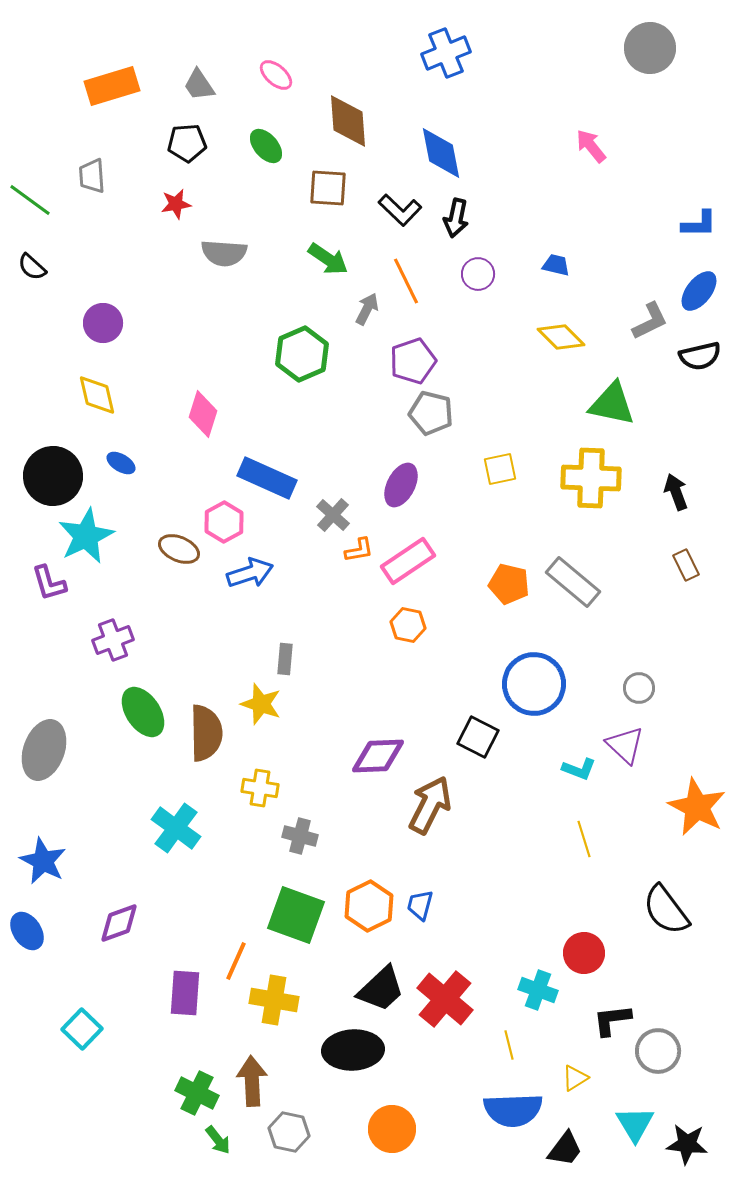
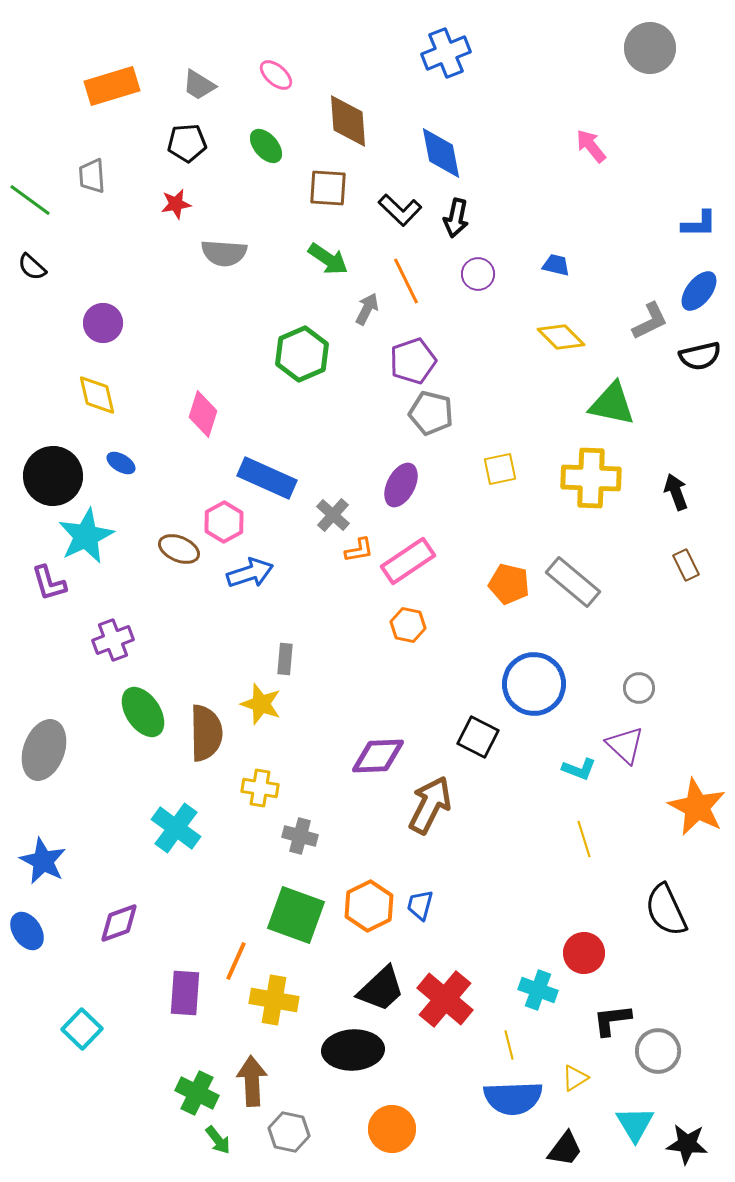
gray trapezoid at (199, 85): rotated 24 degrees counterclockwise
black semicircle at (666, 910): rotated 12 degrees clockwise
blue semicircle at (513, 1110): moved 12 px up
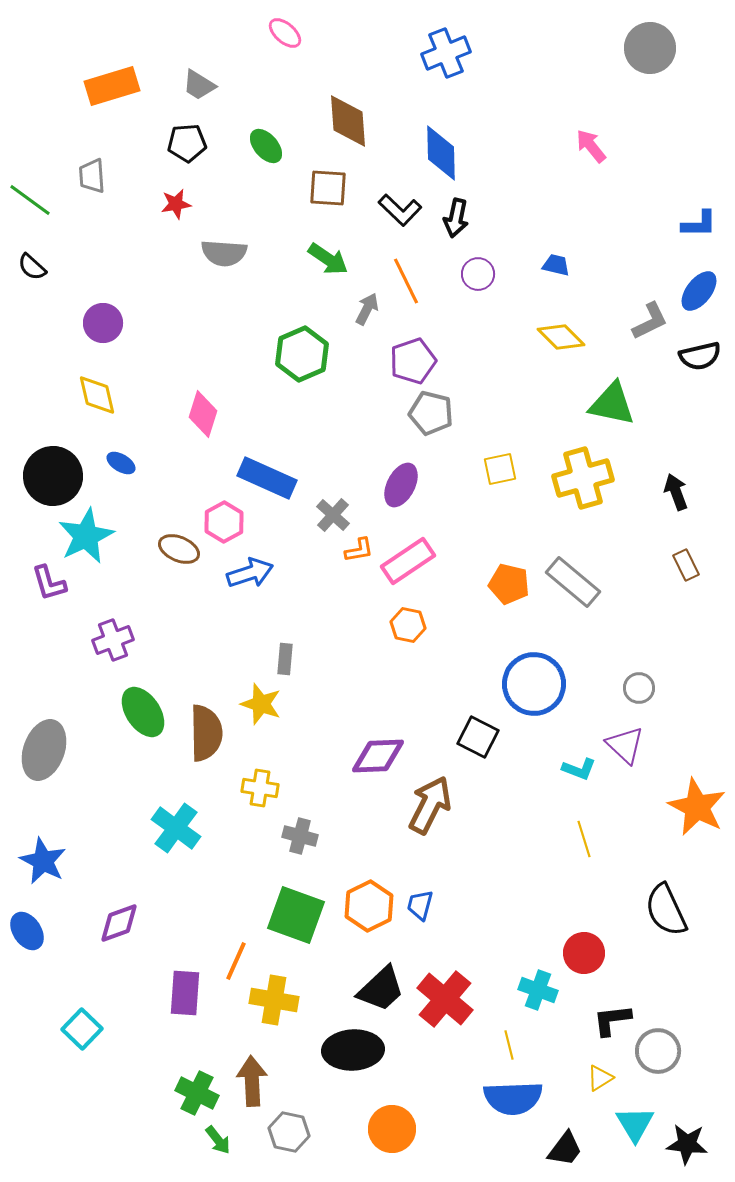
pink ellipse at (276, 75): moved 9 px right, 42 px up
blue diamond at (441, 153): rotated 10 degrees clockwise
yellow cross at (591, 478): moved 8 px left; rotated 18 degrees counterclockwise
yellow triangle at (575, 1078): moved 25 px right
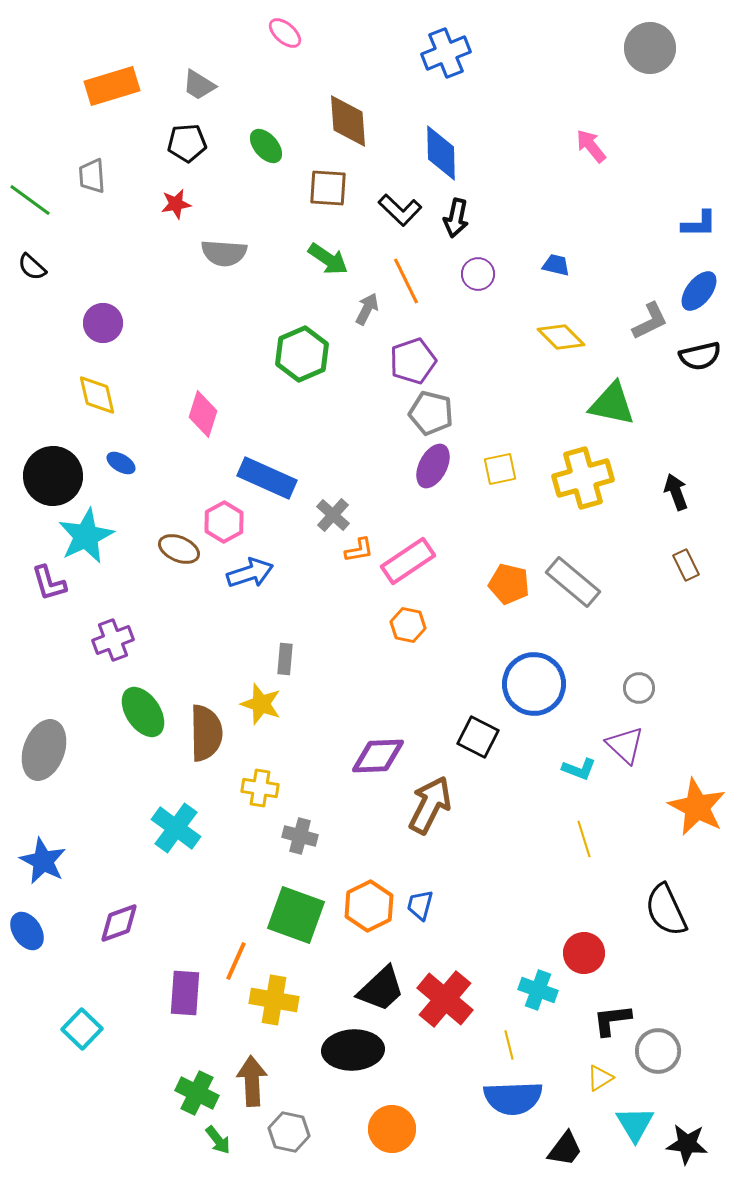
purple ellipse at (401, 485): moved 32 px right, 19 px up
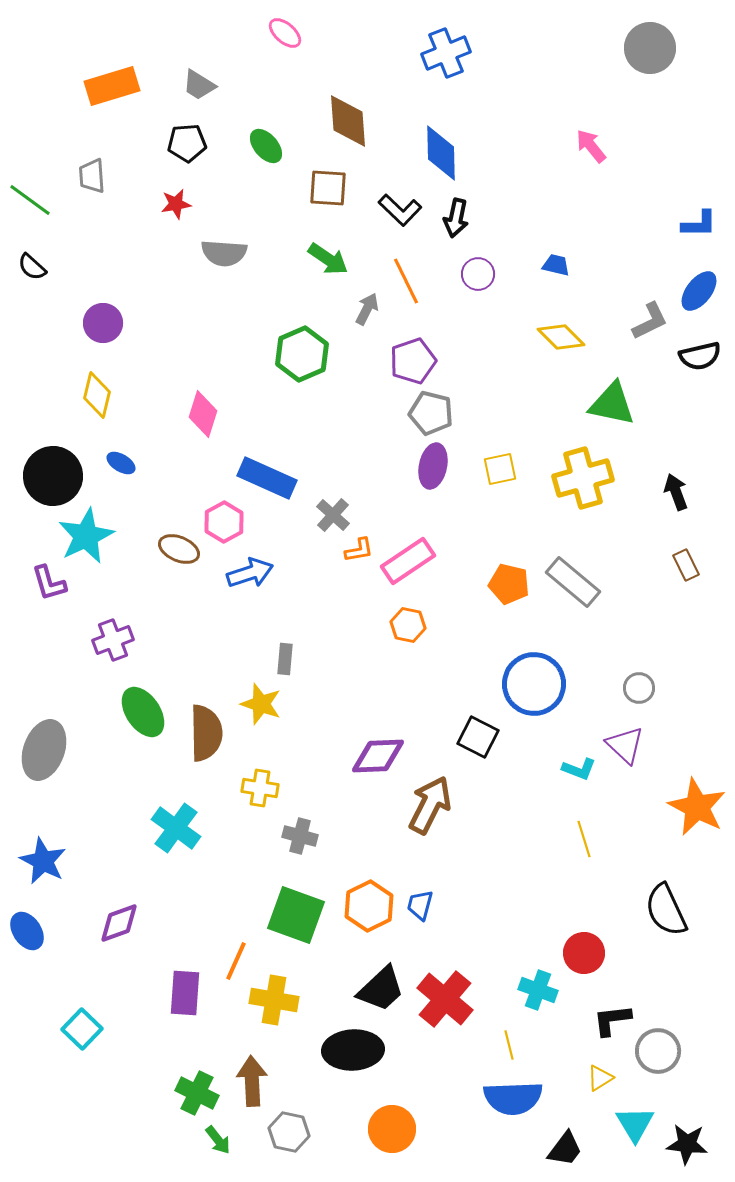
yellow diamond at (97, 395): rotated 27 degrees clockwise
purple ellipse at (433, 466): rotated 15 degrees counterclockwise
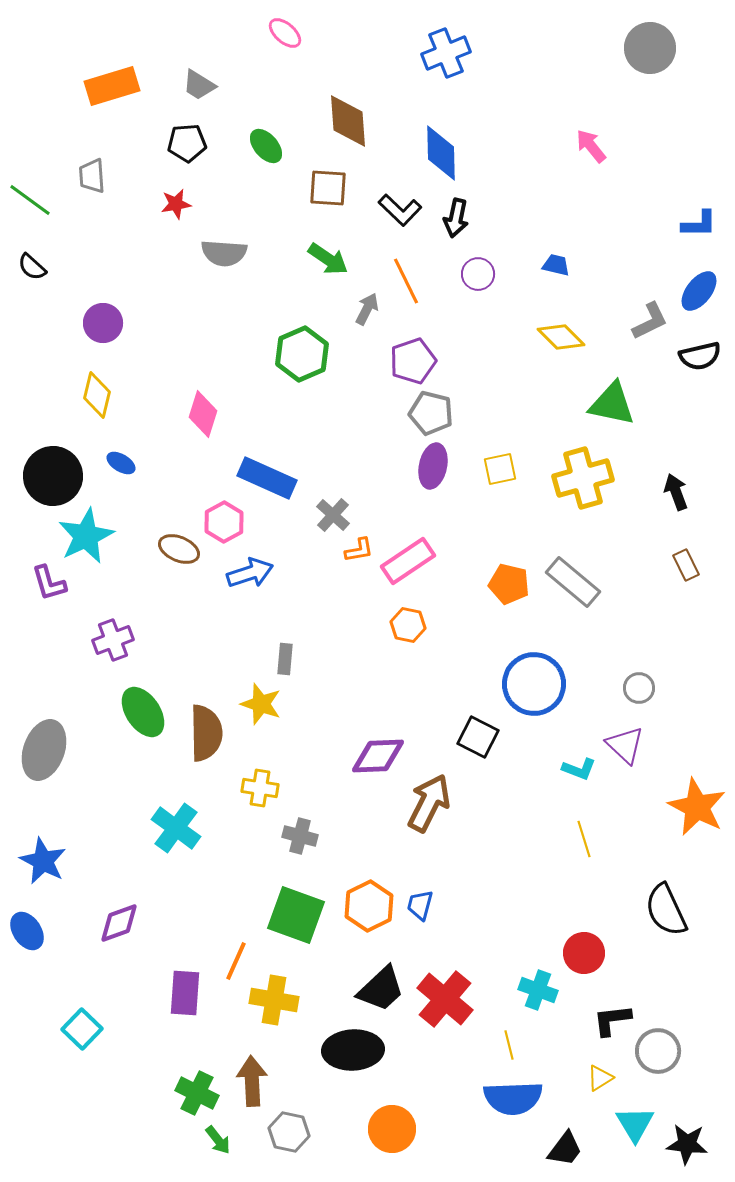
brown arrow at (430, 805): moved 1 px left, 2 px up
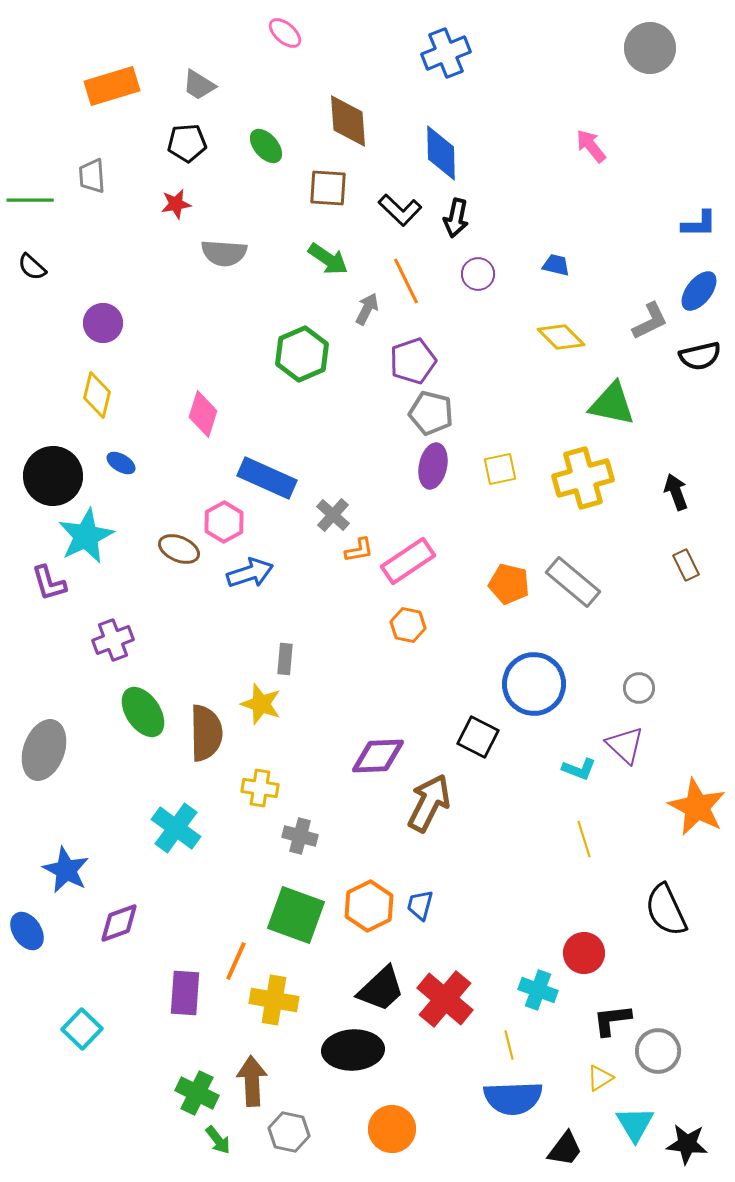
green line at (30, 200): rotated 36 degrees counterclockwise
blue star at (43, 861): moved 23 px right, 9 px down
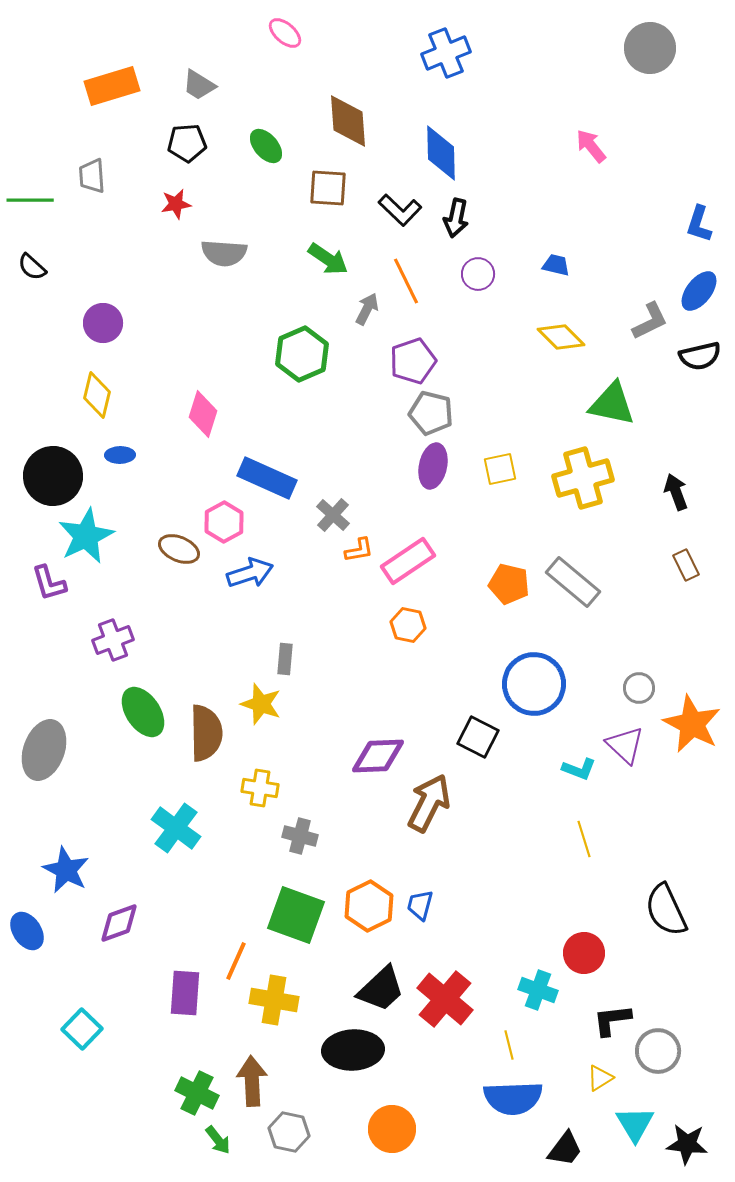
blue L-shape at (699, 224): rotated 108 degrees clockwise
blue ellipse at (121, 463): moved 1 px left, 8 px up; rotated 32 degrees counterclockwise
orange star at (697, 807): moved 5 px left, 83 px up
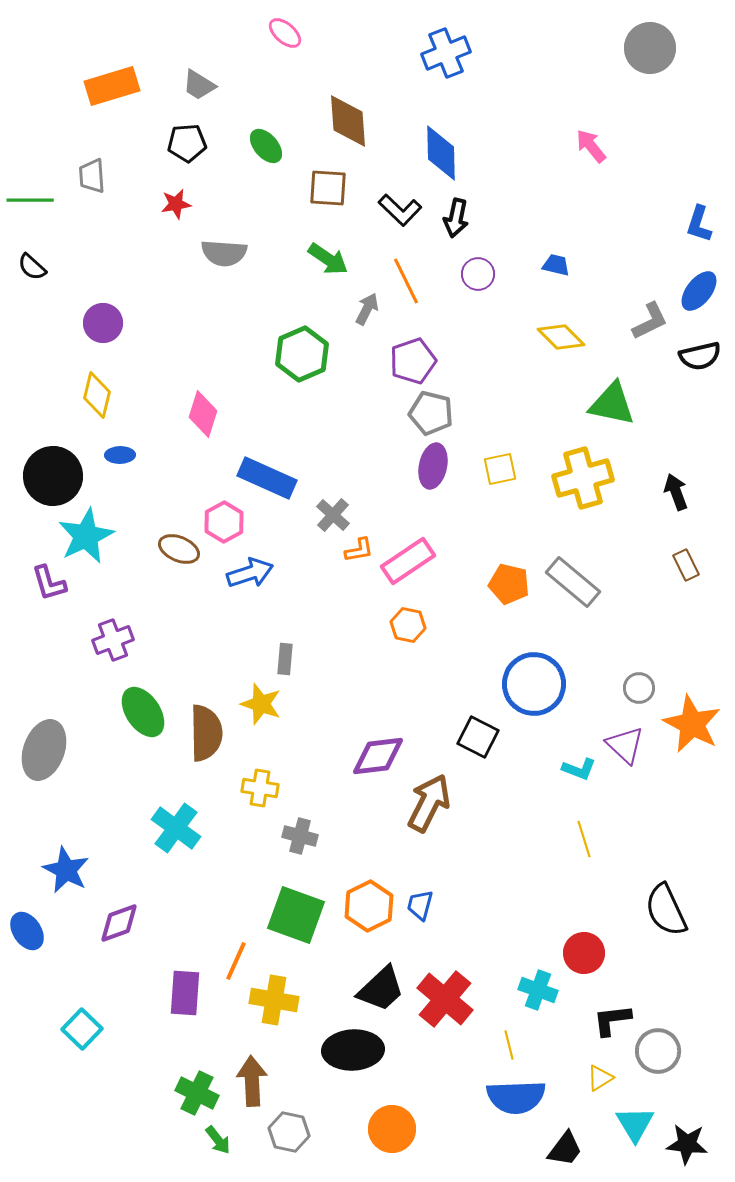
purple diamond at (378, 756): rotated 4 degrees counterclockwise
blue semicircle at (513, 1098): moved 3 px right, 1 px up
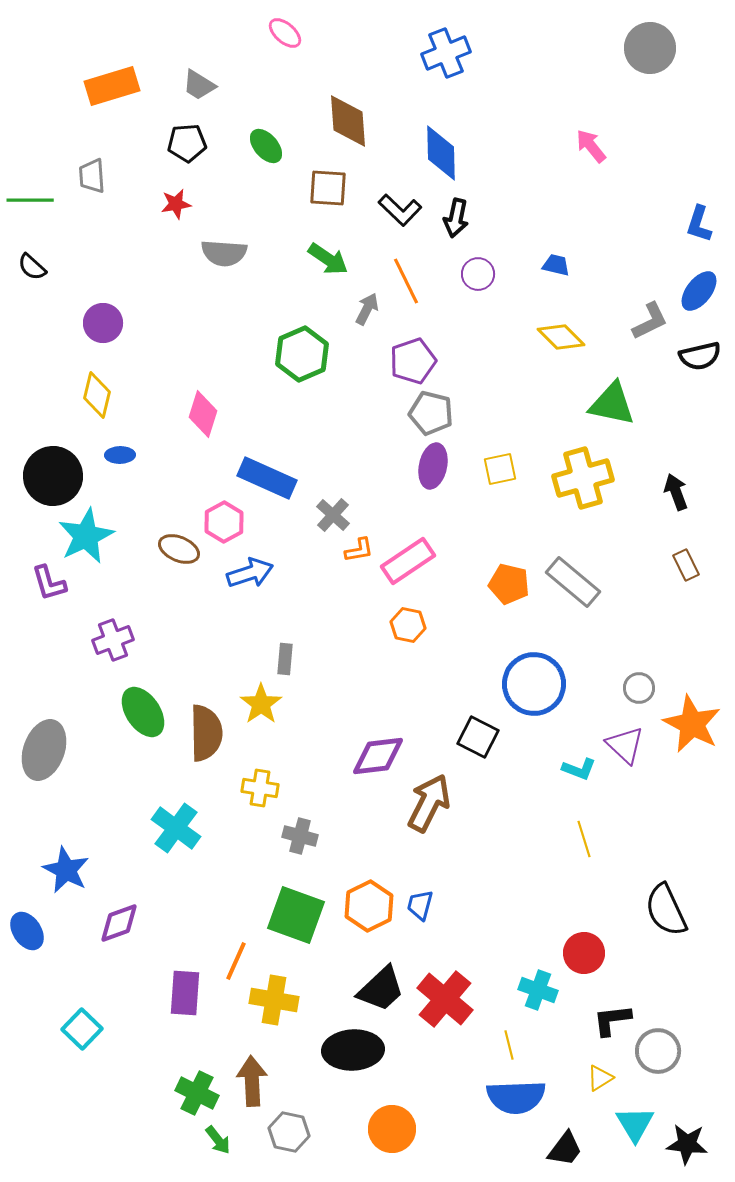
yellow star at (261, 704): rotated 18 degrees clockwise
